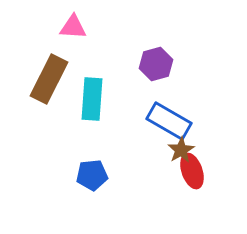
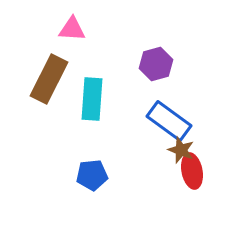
pink triangle: moved 1 px left, 2 px down
blue rectangle: rotated 6 degrees clockwise
brown star: rotated 20 degrees counterclockwise
red ellipse: rotated 8 degrees clockwise
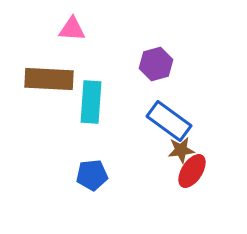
brown rectangle: rotated 66 degrees clockwise
cyan rectangle: moved 1 px left, 3 px down
brown star: rotated 28 degrees counterclockwise
red ellipse: rotated 44 degrees clockwise
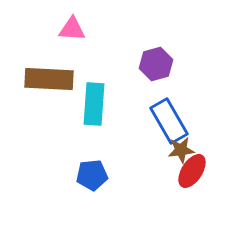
cyan rectangle: moved 3 px right, 2 px down
blue rectangle: rotated 24 degrees clockwise
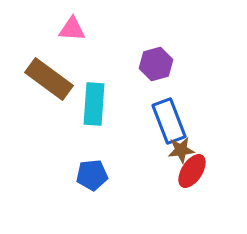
brown rectangle: rotated 33 degrees clockwise
blue rectangle: rotated 9 degrees clockwise
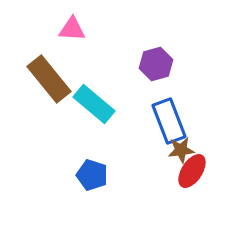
brown rectangle: rotated 15 degrees clockwise
cyan rectangle: rotated 54 degrees counterclockwise
blue pentagon: rotated 24 degrees clockwise
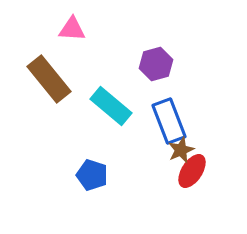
cyan rectangle: moved 17 px right, 2 px down
brown star: rotated 16 degrees counterclockwise
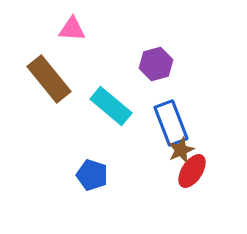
blue rectangle: moved 2 px right, 2 px down
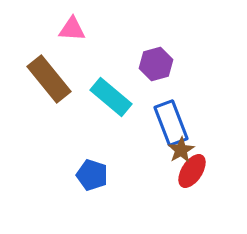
cyan rectangle: moved 9 px up
brown star: rotated 8 degrees counterclockwise
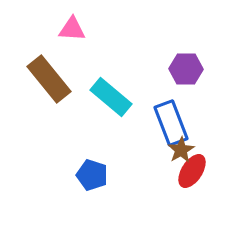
purple hexagon: moved 30 px right, 5 px down; rotated 16 degrees clockwise
